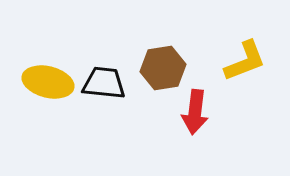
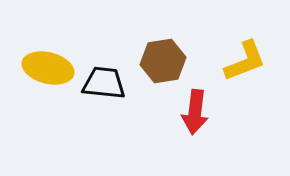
brown hexagon: moved 7 px up
yellow ellipse: moved 14 px up
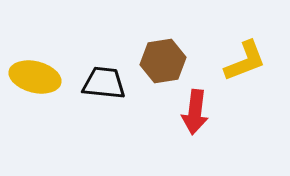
yellow ellipse: moved 13 px left, 9 px down
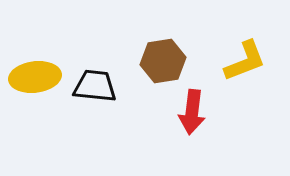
yellow ellipse: rotated 21 degrees counterclockwise
black trapezoid: moved 9 px left, 3 px down
red arrow: moved 3 px left
